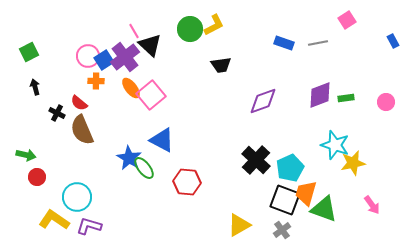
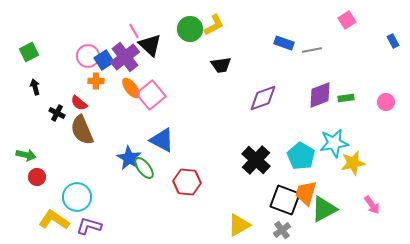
gray line at (318, 43): moved 6 px left, 7 px down
purple diamond at (263, 101): moved 3 px up
cyan star at (335, 145): moved 1 px left, 2 px up; rotated 28 degrees counterclockwise
cyan pentagon at (290, 168): moved 11 px right, 12 px up; rotated 16 degrees counterclockwise
green triangle at (324, 209): rotated 48 degrees counterclockwise
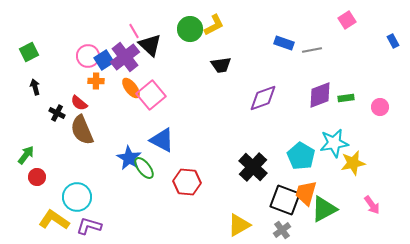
pink circle at (386, 102): moved 6 px left, 5 px down
green arrow at (26, 155): rotated 66 degrees counterclockwise
black cross at (256, 160): moved 3 px left, 7 px down
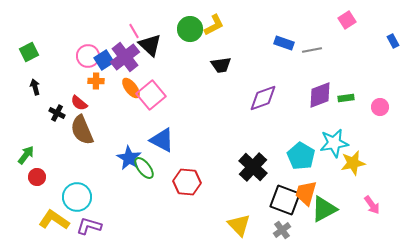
yellow triangle at (239, 225): rotated 45 degrees counterclockwise
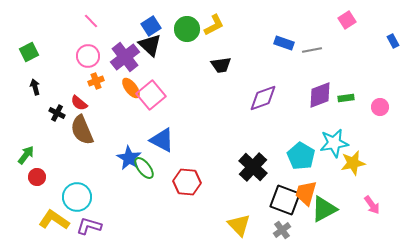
green circle at (190, 29): moved 3 px left
pink line at (134, 31): moved 43 px left, 10 px up; rotated 14 degrees counterclockwise
blue square at (104, 60): moved 47 px right, 34 px up
orange cross at (96, 81): rotated 21 degrees counterclockwise
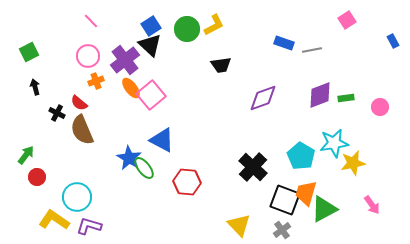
purple cross at (125, 57): moved 3 px down
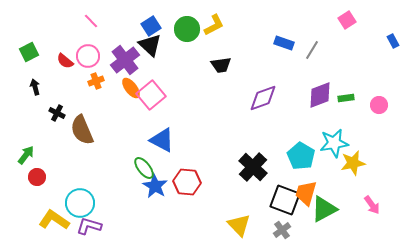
gray line at (312, 50): rotated 48 degrees counterclockwise
red semicircle at (79, 103): moved 14 px left, 42 px up
pink circle at (380, 107): moved 1 px left, 2 px up
blue star at (129, 158): moved 26 px right, 28 px down
cyan circle at (77, 197): moved 3 px right, 6 px down
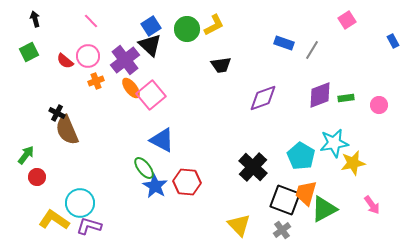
black arrow at (35, 87): moved 68 px up
brown semicircle at (82, 130): moved 15 px left
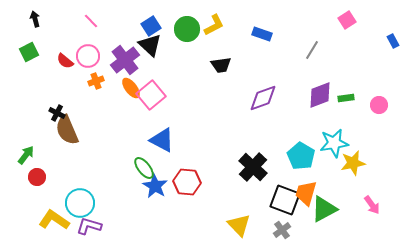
blue rectangle at (284, 43): moved 22 px left, 9 px up
